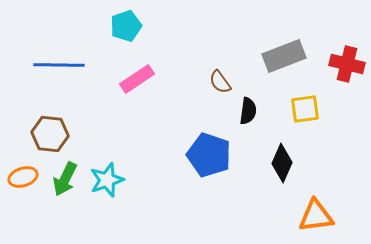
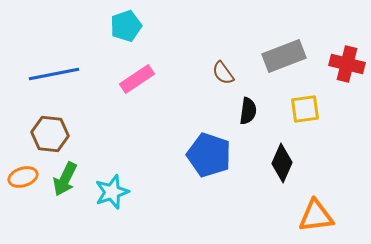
blue line: moved 5 px left, 9 px down; rotated 12 degrees counterclockwise
brown semicircle: moved 3 px right, 9 px up
cyan star: moved 5 px right, 12 px down
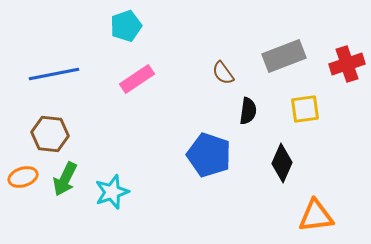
red cross: rotated 32 degrees counterclockwise
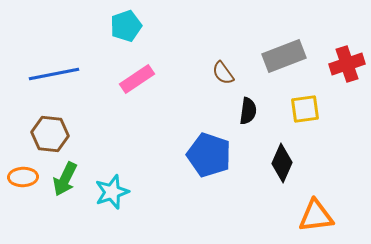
orange ellipse: rotated 16 degrees clockwise
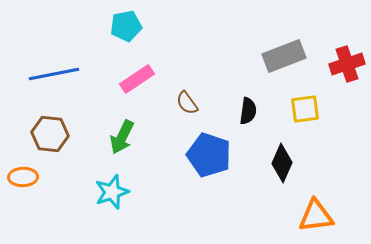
cyan pentagon: rotated 8 degrees clockwise
brown semicircle: moved 36 px left, 30 px down
green arrow: moved 57 px right, 42 px up
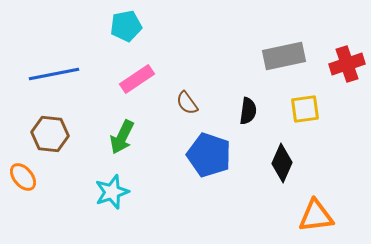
gray rectangle: rotated 9 degrees clockwise
orange ellipse: rotated 52 degrees clockwise
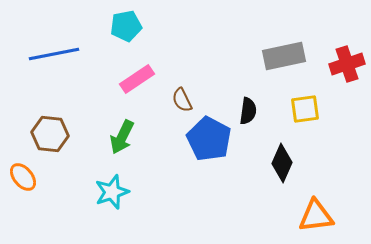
blue line: moved 20 px up
brown semicircle: moved 5 px left, 3 px up; rotated 10 degrees clockwise
blue pentagon: moved 16 px up; rotated 9 degrees clockwise
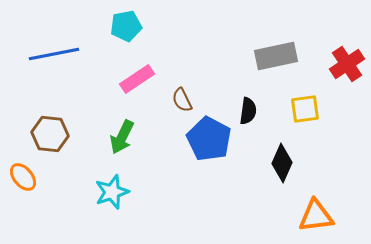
gray rectangle: moved 8 px left
red cross: rotated 16 degrees counterclockwise
